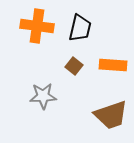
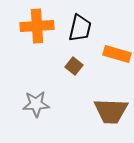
orange cross: rotated 12 degrees counterclockwise
orange rectangle: moved 4 px right, 11 px up; rotated 12 degrees clockwise
gray star: moved 7 px left, 8 px down
brown trapezoid: moved 4 px up; rotated 21 degrees clockwise
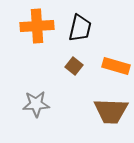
orange rectangle: moved 1 px left, 12 px down
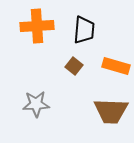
black trapezoid: moved 4 px right, 2 px down; rotated 8 degrees counterclockwise
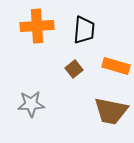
brown square: moved 3 px down; rotated 12 degrees clockwise
gray star: moved 5 px left
brown trapezoid: rotated 9 degrees clockwise
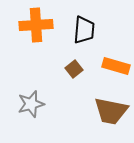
orange cross: moved 1 px left, 1 px up
gray star: rotated 12 degrees counterclockwise
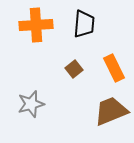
black trapezoid: moved 6 px up
orange rectangle: moved 2 px left, 2 px down; rotated 48 degrees clockwise
brown trapezoid: rotated 147 degrees clockwise
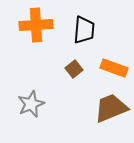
black trapezoid: moved 6 px down
orange rectangle: rotated 44 degrees counterclockwise
gray star: rotated 8 degrees counterclockwise
brown trapezoid: moved 3 px up
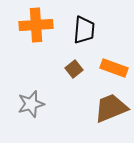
gray star: rotated 8 degrees clockwise
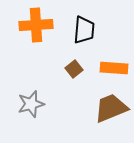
orange rectangle: rotated 16 degrees counterclockwise
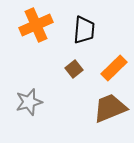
orange cross: rotated 20 degrees counterclockwise
orange rectangle: rotated 48 degrees counterclockwise
gray star: moved 2 px left, 2 px up
brown trapezoid: moved 1 px left
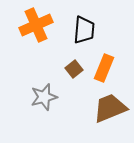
orange rectangle: moved 10 px left; rotated 24 degrees counterclockwise
gray star: moved 15 px right, 5 px up
